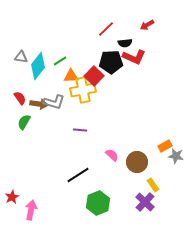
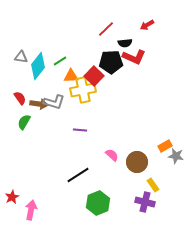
purple cross: rotated 30 degrees counterclockwise
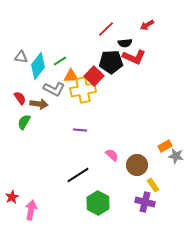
gray L-shape: moved 13 px up; rotated 10 degrees clockwise
brown circle: moved 3 px down
green hexagon: rotated 10 degrees counterclockwise
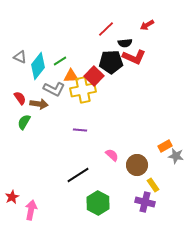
gray triangle: moved 1 px left; rotated 16 degrees clockwise
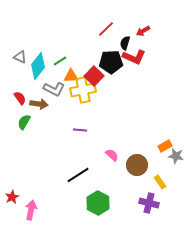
red arrow: moved 4 px left, 6 px down
black semicircle: rotated 112 degrees clockwise
yellow rectangle: moved 7 px right, 3 px up
purple cross: moved 4 px right, 1 px down
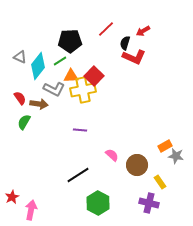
black pentagon: moved 41 px left, 21 px up
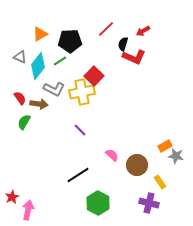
black semicircle: moved 2 px left, 1 px down
orange triangle: moved 31 px left, 42 px up; rotated 28 degrees counterclockwise
yellow cross: moved 1 px left, 2 px down
purple line: rotated 40 degrees clockwise
pink arrow: moved 3 px left
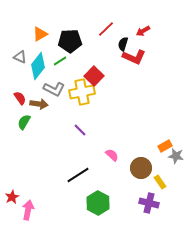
brown circle: moved 4 px right, 3 px down
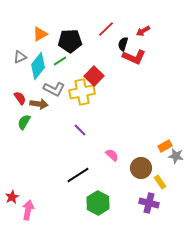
gray triangle: rotated 48 degrees counterclockwise
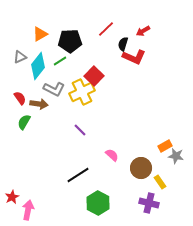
yellow cross: rotated 15 degrees counterclockwise
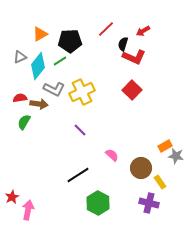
red square: moved 38 px right, 14 px down
red semicircle: rotated 64 degrees counterclockwise
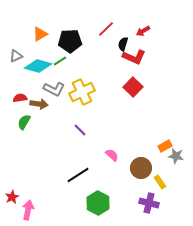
gray triangle: moved 4 px left, 1 px up
cyan diamond: rotated 68 degrees clockwise
red square: moved 1 px right, 3 px up
